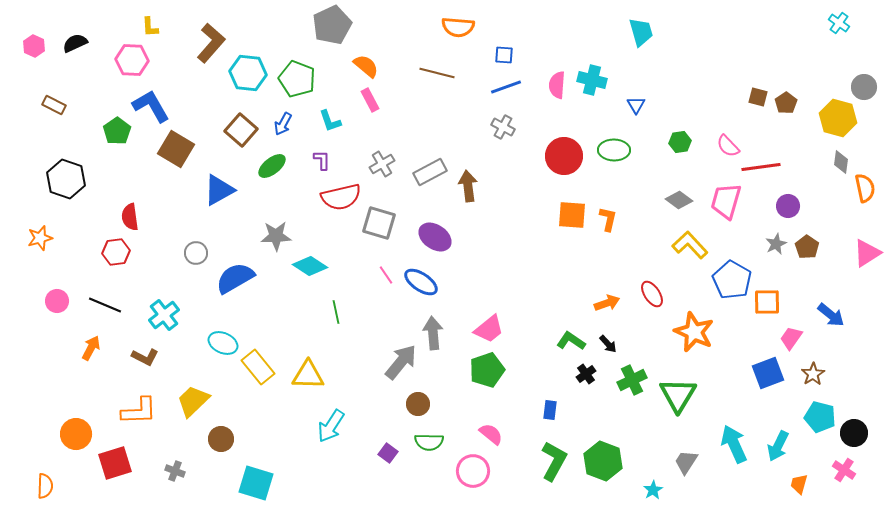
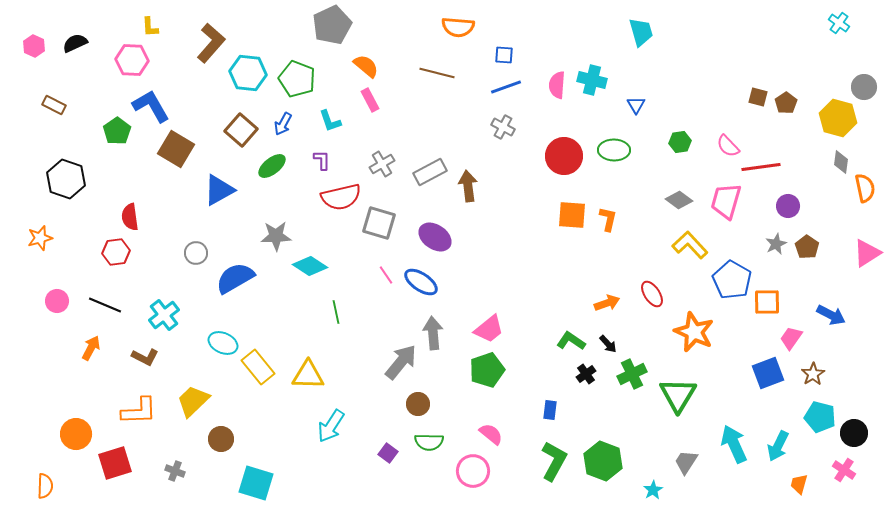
blue arrow at (831, 315): rotated 12 degrees counterclockwise
green cross at (632, 380): moved 6 px up
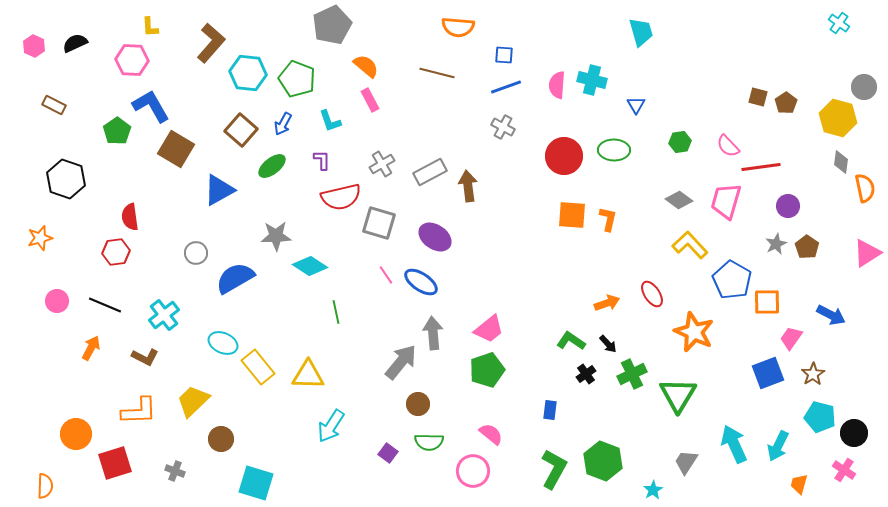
green L-shape at (554, 461): moved 8 px down
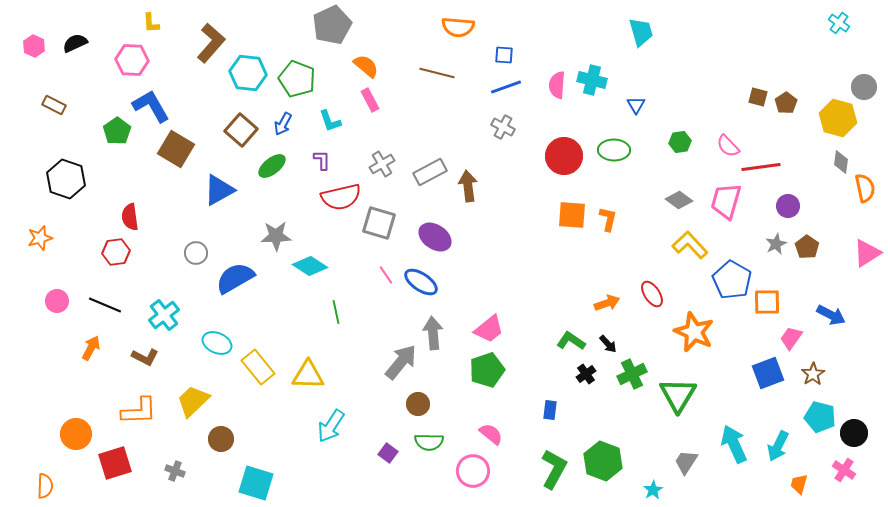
yellow L-shape at (150, 27): moved 1 px right, 4 px up
cyan ellipse at (223, 343): moved 6 px left
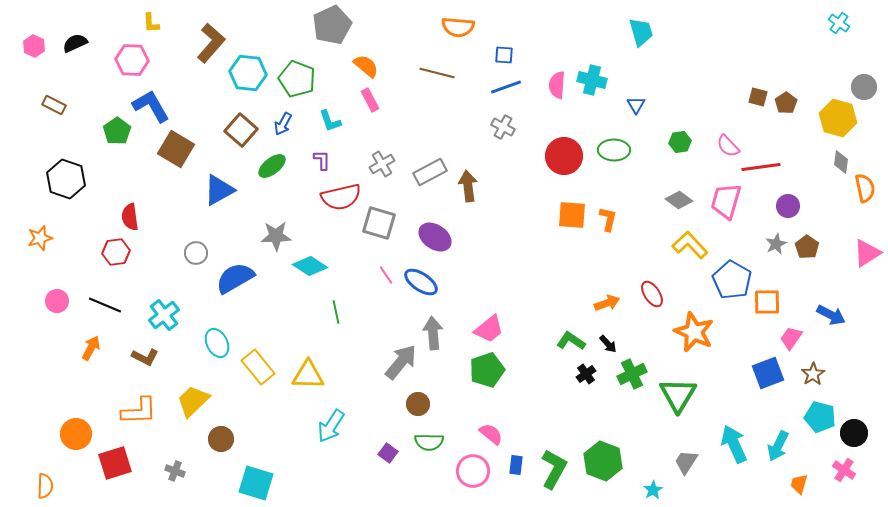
cyan ellipse at (217, 343): rotated 40 degrees clockwise
blue rectangle at (550, 410): moved 34 px left, 55 px down
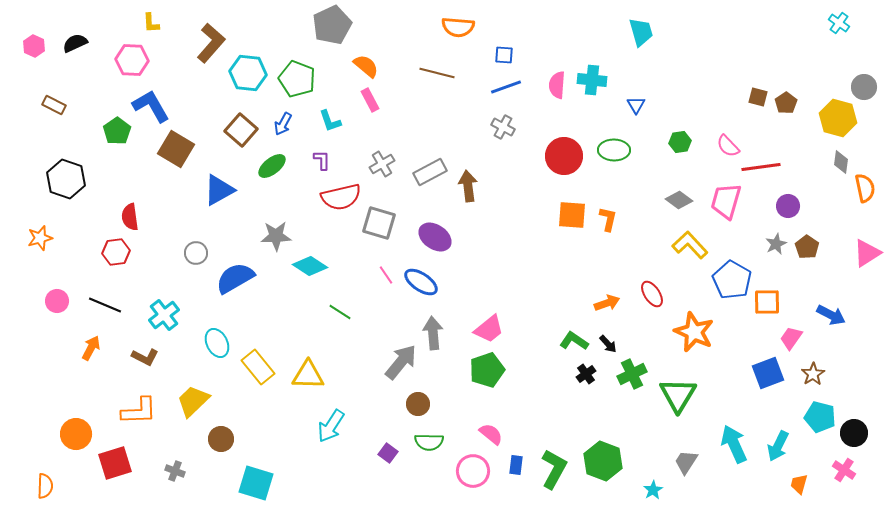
cyan cross at (592, 80): rotated 8 degrees counterclockwise
green line at (336, 312): moved 4 px right; rotated 45 degrees counterclockwise
green L-shape at (571, 341): moved 3 px right
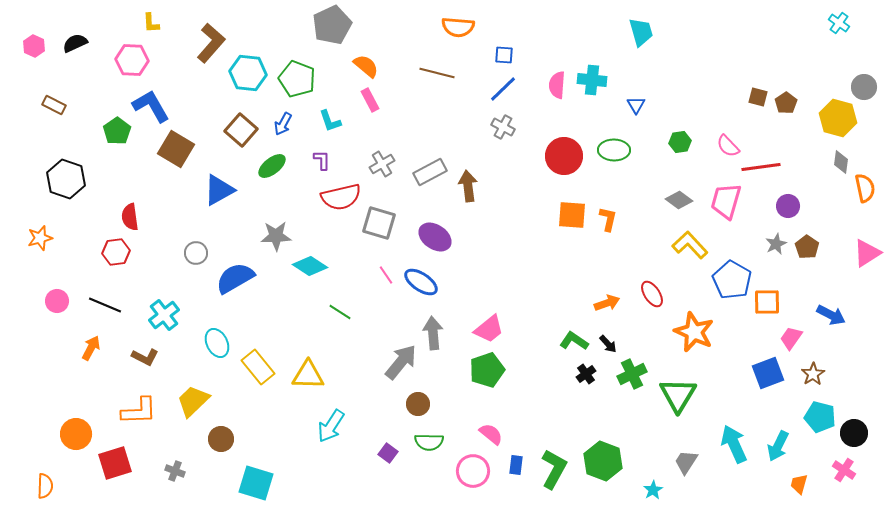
blue line at (506, 87): moved 3 px left, 2 px down; rotated 24 degrees counterclockwise
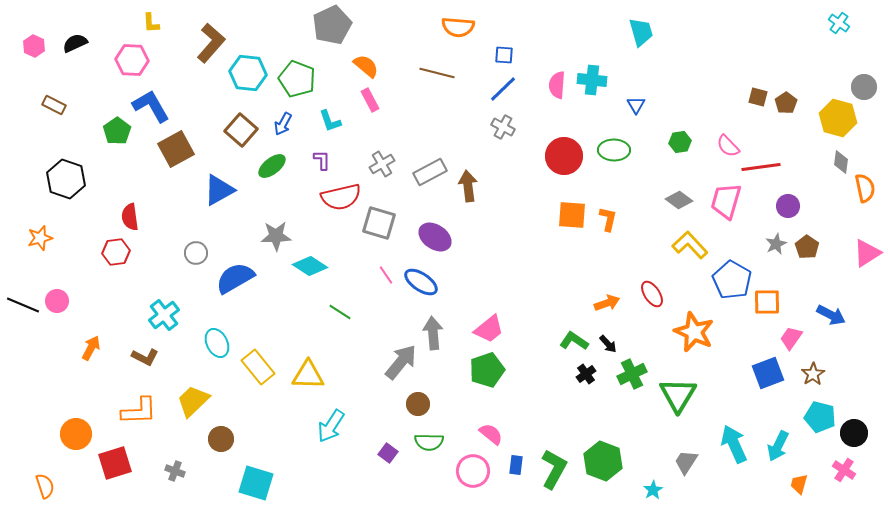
brown square at (176, 149): rotated 30 degrees clockwise
black line at (105, 305): moved 82 px left
orange semicircle at (45, 486): rotated 20 degrees counterclockwise
